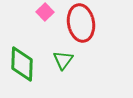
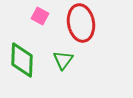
pink square: moved 5 px left, 4 px down; rotated 18 degrees counterclockwise
green diamond: moved 4 px up
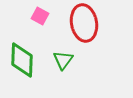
red ellipse: moved 3 px right
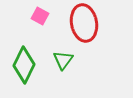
green diamond: moved 2 px right, 5 px down; rotated 24 degrees clockwise
